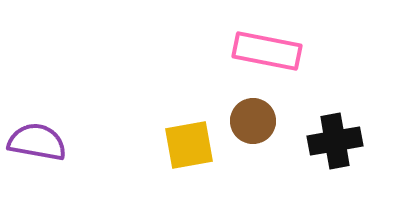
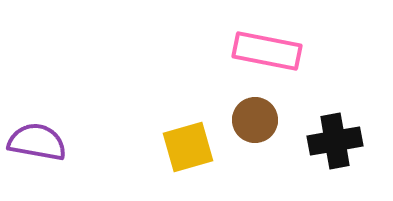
brown circle: moved 2 px right, 1 px up
yellow square: moved 1 px left, 2 px down; rotated 6 degrees counterclockwise
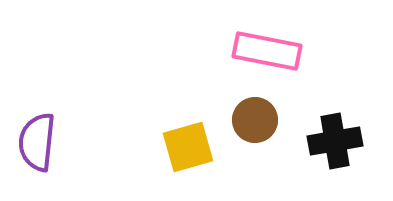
purple semicircle: rotated 94 degrees counterclockwise
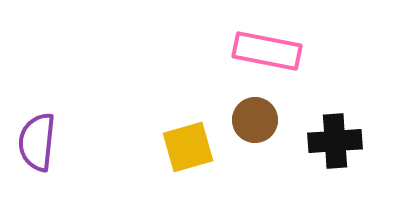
black cross: rotated 6 degrees clockwise
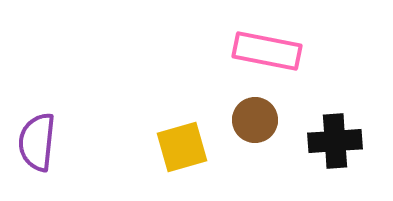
yellow square: moved 6 px left
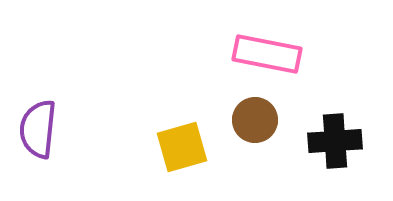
pink rectangle: moved 3 px down
purple semicircle: moved 1 px right, 13 px up
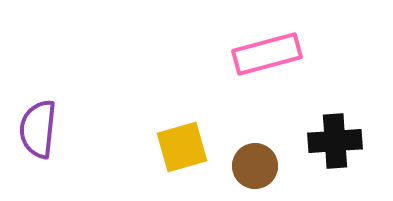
pink rectangle: rotated 26 degrees counterclockwise
brown circle: moved 46 px down
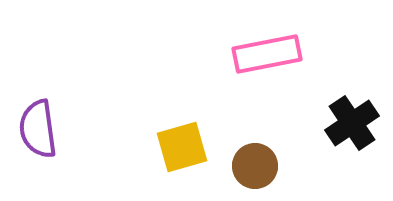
pink rectangle: rotated 4 degrees clockwise
purple semicircle: rotated 14 degrees counterclockwise
black cross: moved 17 px right, 18 px up; rotated 30 degrees counterclockwise
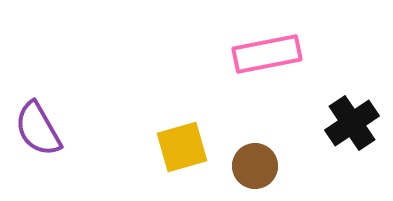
purple semicircle: rotated 22 degrees counterclockwise
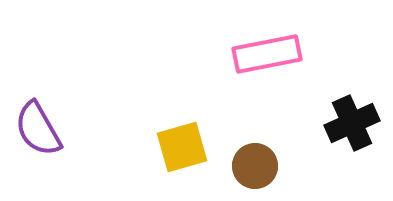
black cross: rotated 10 degrees clockwise
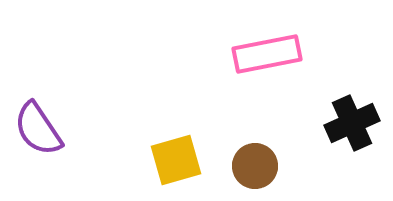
purple semicircle: rotated 4 degrees counterclockwise
yellow square: moved 6 px left, 13 px down
